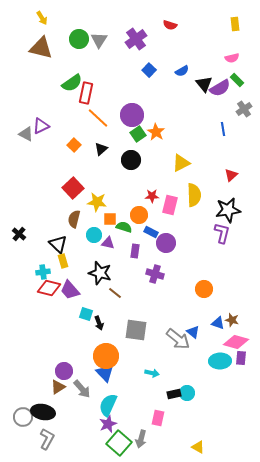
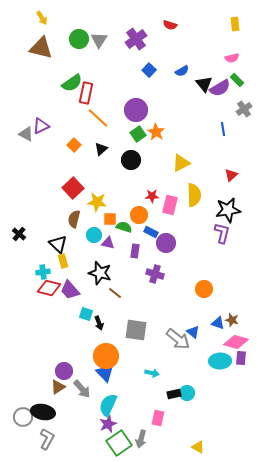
purple circle at (132, 115): moved 4 px right, 5 px up
green square at (119, 443): rotated 15 degrees clockwise
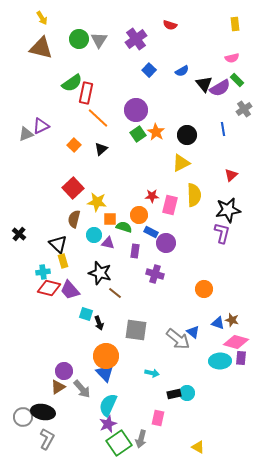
gray triangle at (26, 134): rotated 49 degrees counterclockwise
black circle at (131, 160): moved 56 px right, 25 px up
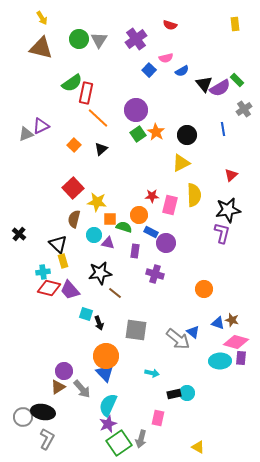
pink semicircle at (232, 58): moved 66 px left
black star at (100, 273): rotated 25 degrees counterclockwise
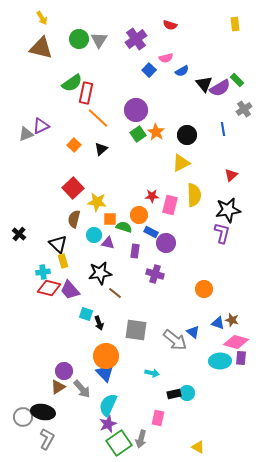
gray arrow at (178, 339): moved 3 px left, 1 px down
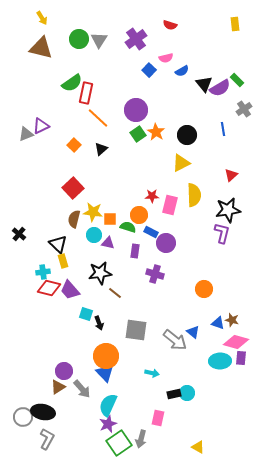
yellow star at (97, 202): moved 4 px left, 10 px down
green semicircle at (124, 227): moved 4 px right
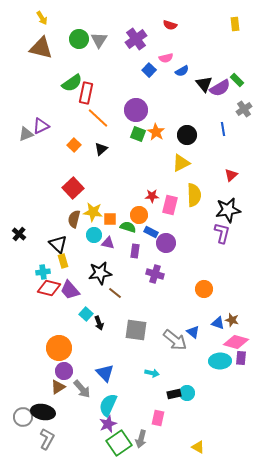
green square at (138, 134): rotated 35 degrees counterclockwise
cyan square at (86, 314): rotated 24 degrees clockwise
orange circle at (106, 356): moved 47 px left, 8 px up
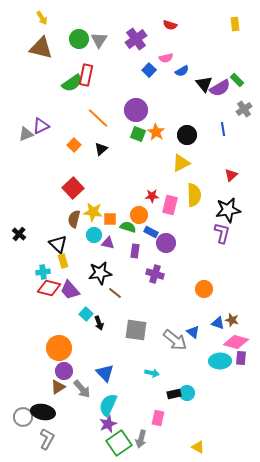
red rectangle at (86, 93): moved 18 px up
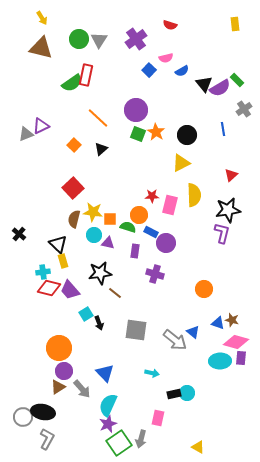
cyan square at (86, 314): rotated 16 degrees clockwise
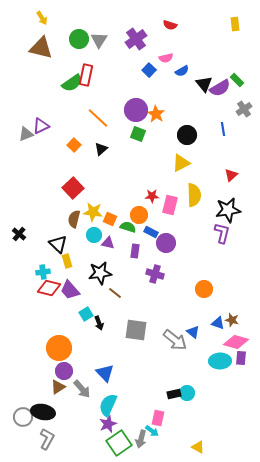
orange star at (156, 132): moved 18 px up
orange square at (110, 219): rotated 24 degrees clockwise
yellow rectangle at (63, 261): moved 4 px right
cyan arrow at (152, 373): moved 58 px down; rotated 24 degrees clockwise
